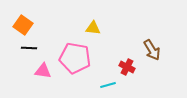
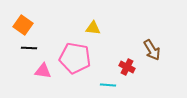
cyan line: rotated 21 degrees clockwise
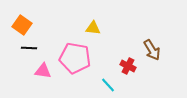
orange square: moved 1 px left
red cross: moved 1 px right, 1 px up
cyan line: rotated 42 degrees clockwise
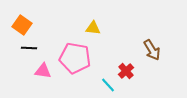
red cross: moved 2 px left, 5 px down; rotated 21 degrees clockwise
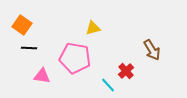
yellow triangle: rotated 21 degrees counterclockwise
pink triangle: moved 1 px left, 5 px down
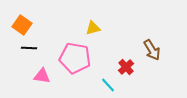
red cross: moved 4 px up
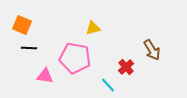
orange square: rotated 12 degrees counterclockwise
pink triangle: moved 3 px right
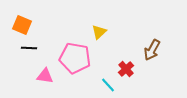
yellow triangle: moved 6 px right, 4 px down; rotated 28 degrees counterclockwise
brown arrow: rotated 60 degrees clockwise
red cross: moved 2 px down
